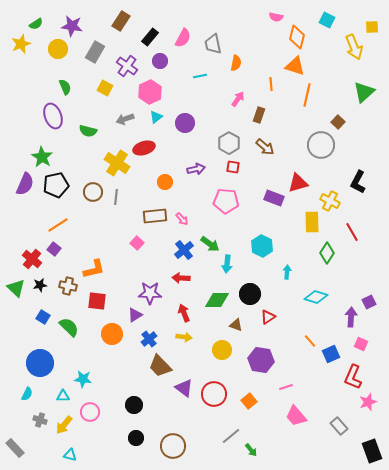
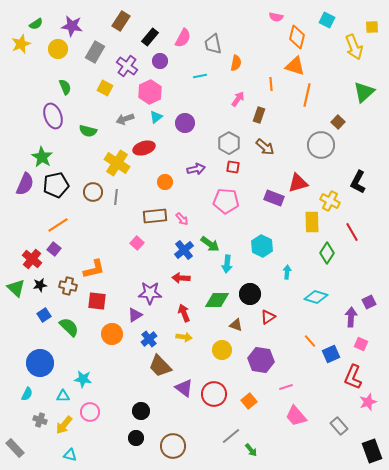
blue square at (43, 317): moved 1 px right, 2 px up; rotated 24 degrees clockwise
black circle at (134, 405): moved 7 px right, 6 px down
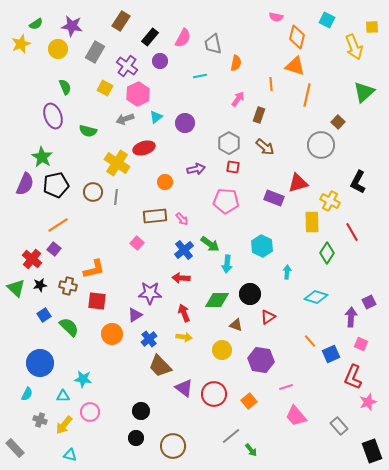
pink hexagon at (150, 92): moved 12 px left, 2 px down
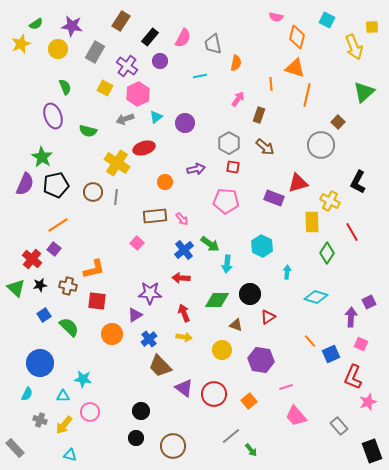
orange triangle at (295, 66): moved 2 px down
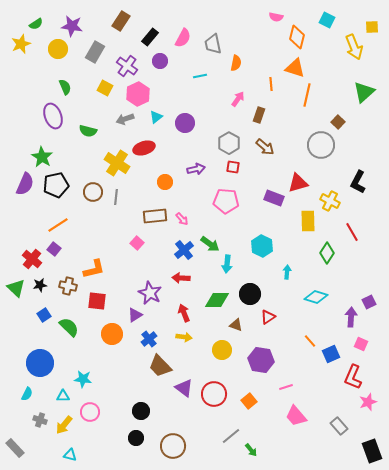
yellow rectangle at (312, 222): moved 4 px left, 1 px up
purple star at (150, 293): rotated 25 degrees clockwise
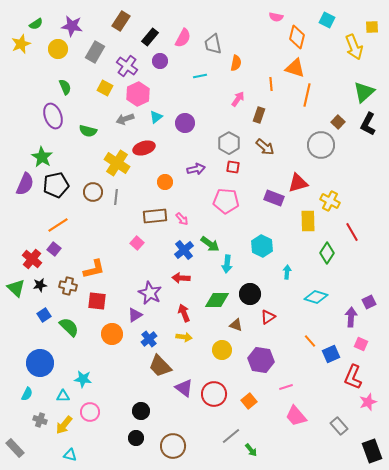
black L-shape at (358, 182): moved 10 px right, 58 px up
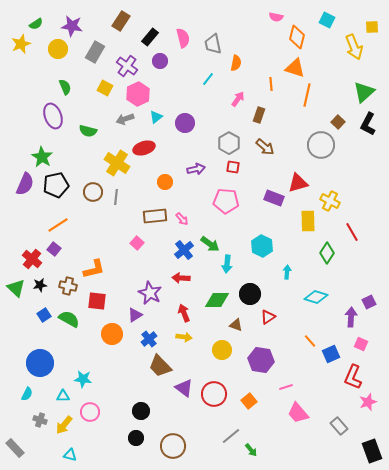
pink semicircle at (183, 38): rotated 42 degrees counterclockwise
cyan line at (200, 76): moved 8 px right, 3 px down; rotated 40 degrees counterclockwise
green semicircle at (69, 327): moved 8 px up; rotated 15 degrees counterclockwise
pink trapezoid at (296, 416): moved 2 px right, 3 px up
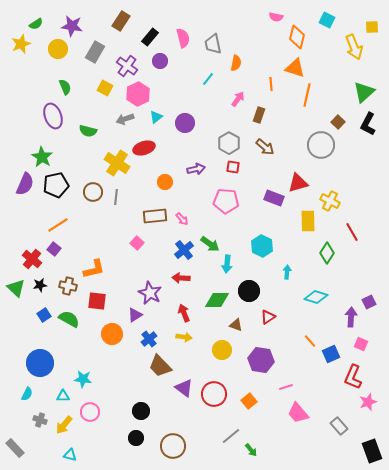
black circle at (250, 294): moved 1 px left, 3 px up
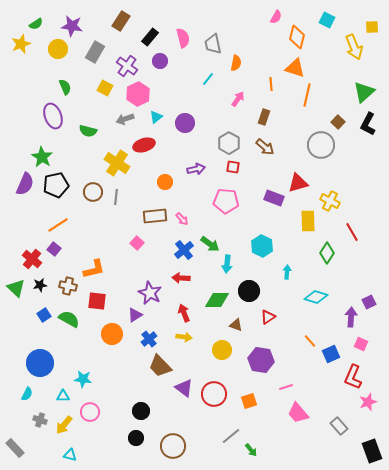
pink semicircle at (276, 17): rotated 72 degrees counterclockwise
brown rectangle at (259, 115): moved 5 px right, 2 px down
red ellipse at (144, 148): moved 3 px up
orange square at (249, 401): rotated 21 degrees clockwise
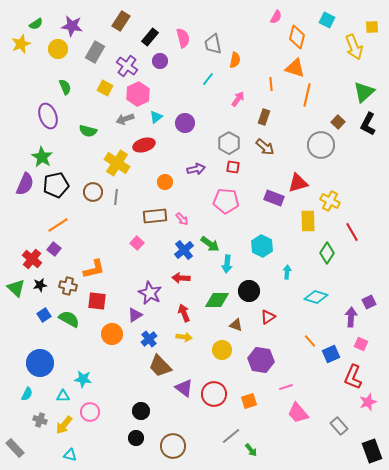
orange semicircle at (236, 63): moved 1 px left, 3 px up
purple ellipse at (53, 116): moved 5 px left
